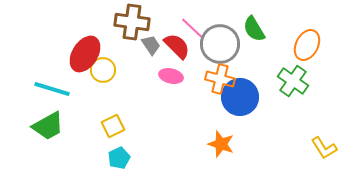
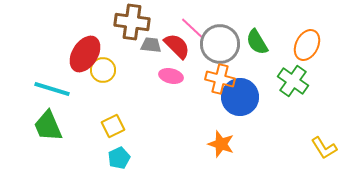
green semicircle: moved 3 px right, 13 px down
gray trapezoid: rotated 50 degrees counterclockwise
green trapezoid: rotated 96 degrees clockwise
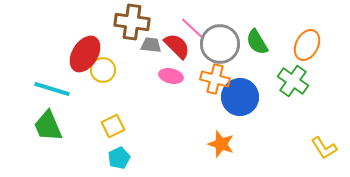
orange cross: moved 5 px left
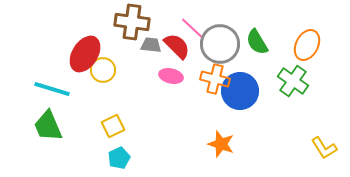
blue circle: moved 6 px up
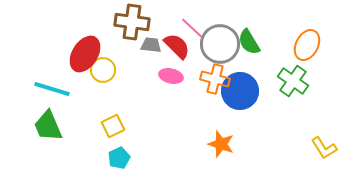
green semicircle: moved 8 px left
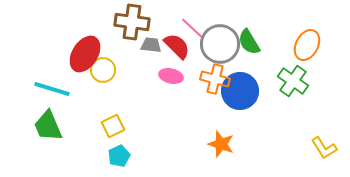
cyan pentagon: moved 2 px up
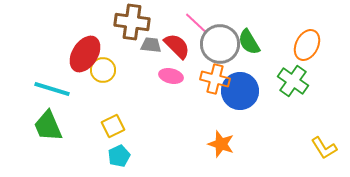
pink line: moved 4 px right, 5 px up
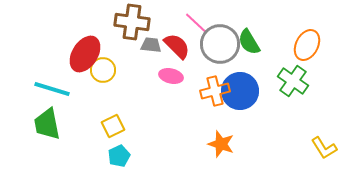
orange cross: moved 12 px down; rotated 28 degrees counterclockwise
green trapezoid: moved 1 px left, 2 px up; rotated 12 degrees clockwise
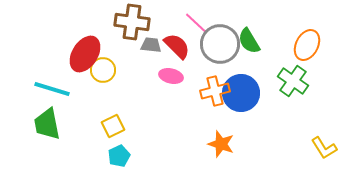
green semicircle: moved 1 px up
blue circle: moved 1 px right, 2 px down
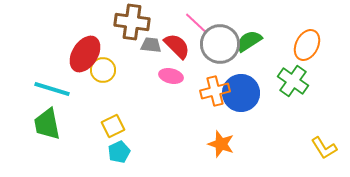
green semicircle: rotated 88 degrees clockwise
cyan pentagon: moved 4 px up
